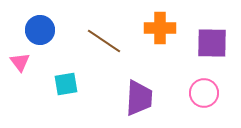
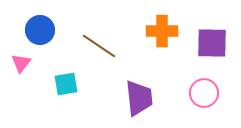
orange cross: moved 2 px right, 3 px down
brown line: moved 5 px left, 5 px down
pink triangle: moved 1 px right, 1 px down; rotated 15 degrees clockwise
purple trapezoid: rotated 9 degrees counterclockwise
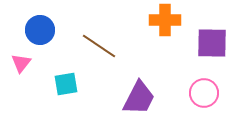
orange cross: moved 3 px right, 11 px up
purple trapezoid: rotated 33 degrees clockwise
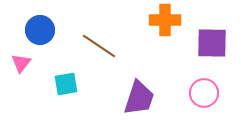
purple trapezoid: rotated 9 degrees counterclockwise
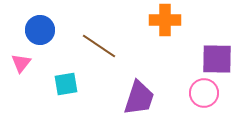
purple square: moved 5 px right, 16 px down
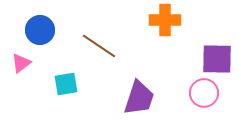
pink triangle: rotated 15 degrees clockwise
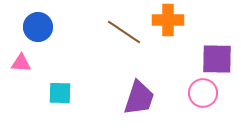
orange cross: moved 3 px right
blue circle: moved 2 px left, 3 px up
brown line: moved 25 px right, 14 px up
pink triangle: rotated 40 degrees clockwise
cyan square: moved 6 px left, 9 px down; rotated 10 degrees clockwise
pink circle: moved 1 px left
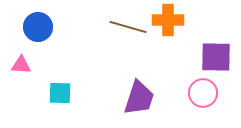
brown line: moved 4 px right, 5 px up; rotated 18 degrees counterclockwise
purple square: moved 1 px left, 2 px up
pink triangle: moved 2 px down
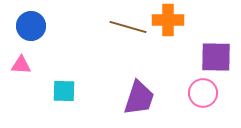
blue circle: moved 7 px left, 1 px up
cyan square: moved 4 px right, 2 px up
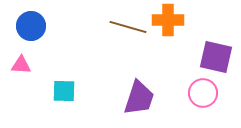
purple square: rotated 12 degrees clockwise
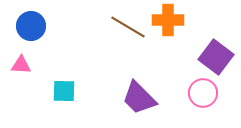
brown line: rotated 15 degrees clockwise
purple square: rotated 24 degrees clockwise
purple trapezoid: rotated 117 degrees clockwise
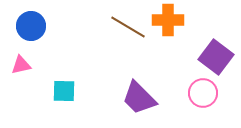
pink triangle: rotated 15 degrees counterclockwise
